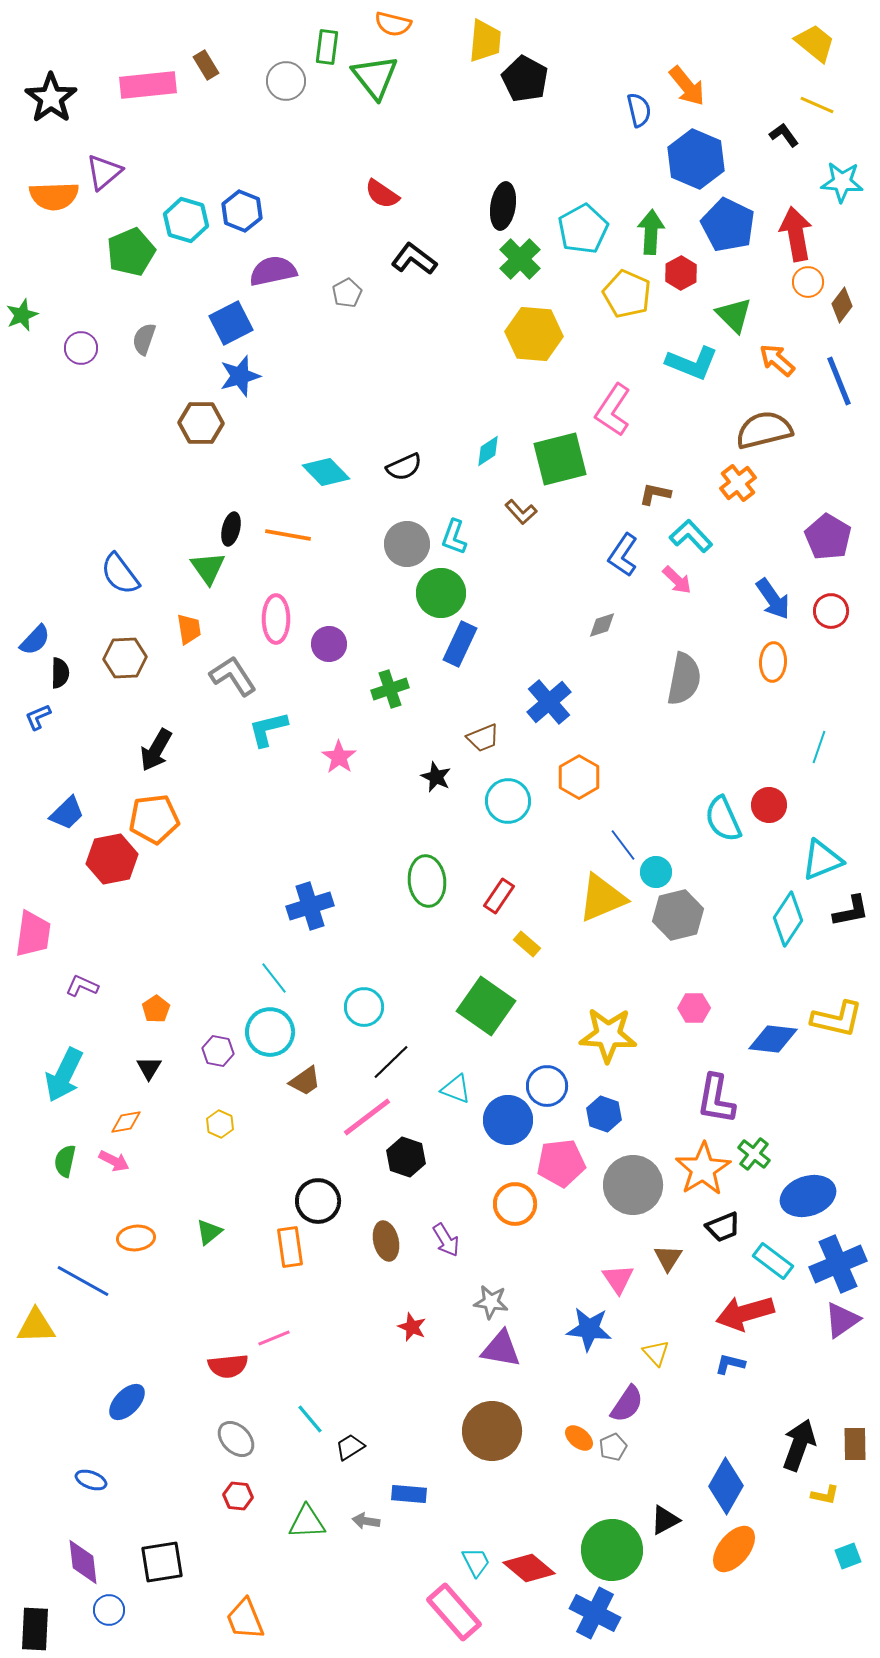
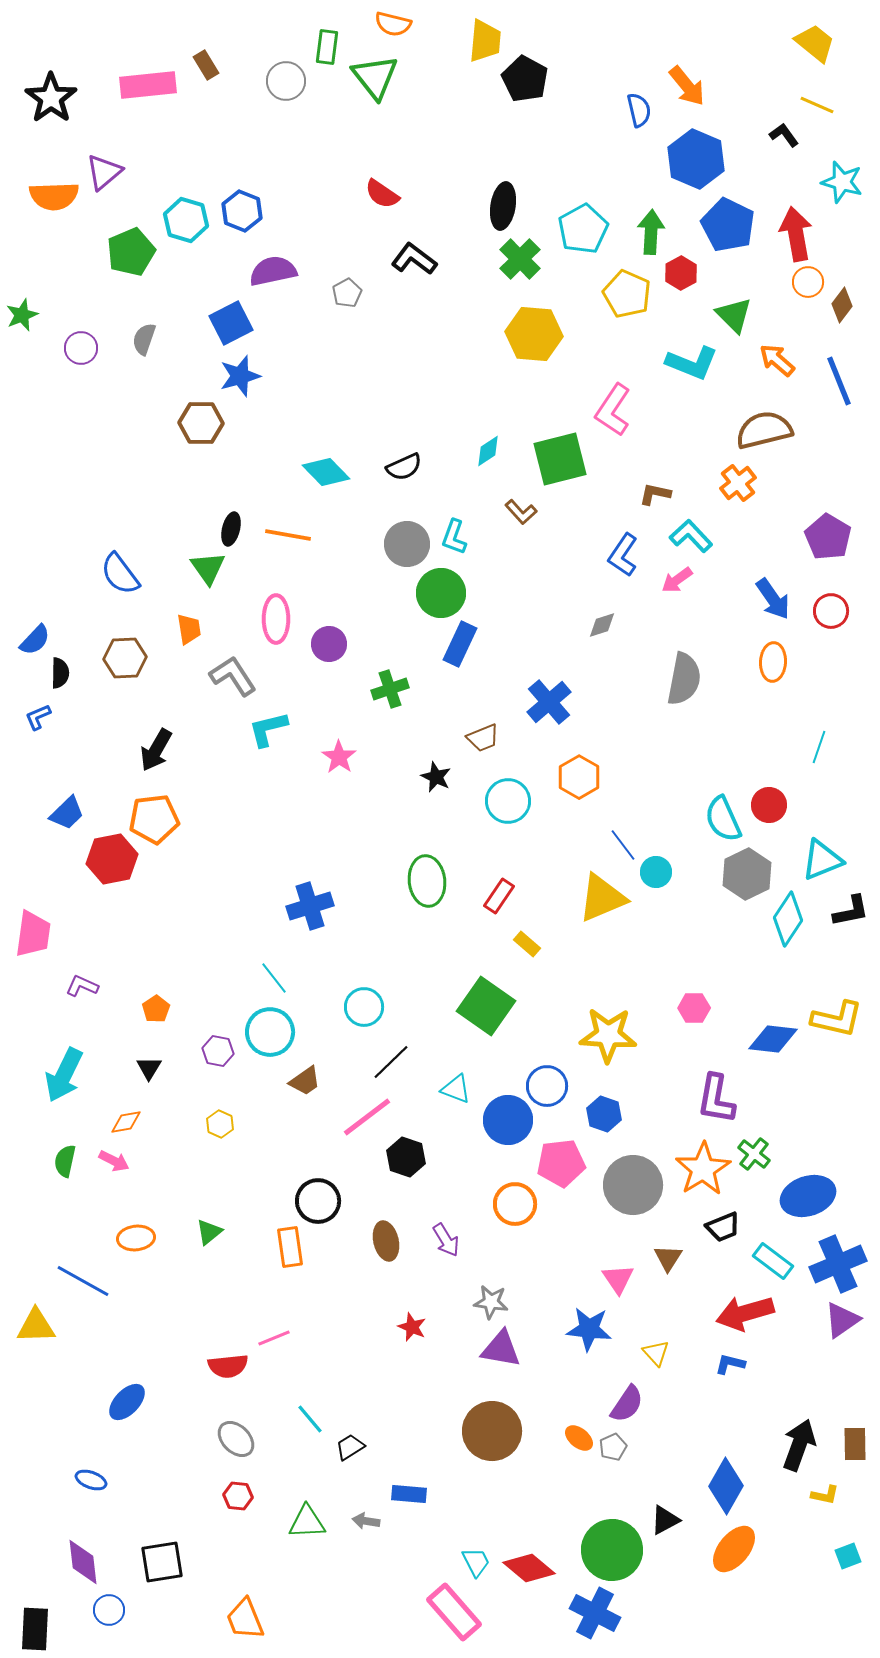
cyan star at (842, 182): rotated 12 degrees clockwise
pink arrow at (677, 580): rotated 100 degrees clockwise
gray hexagon at (678, 915): moved 69 px right, 41 px up; rotated 12 degrees counterclockwise
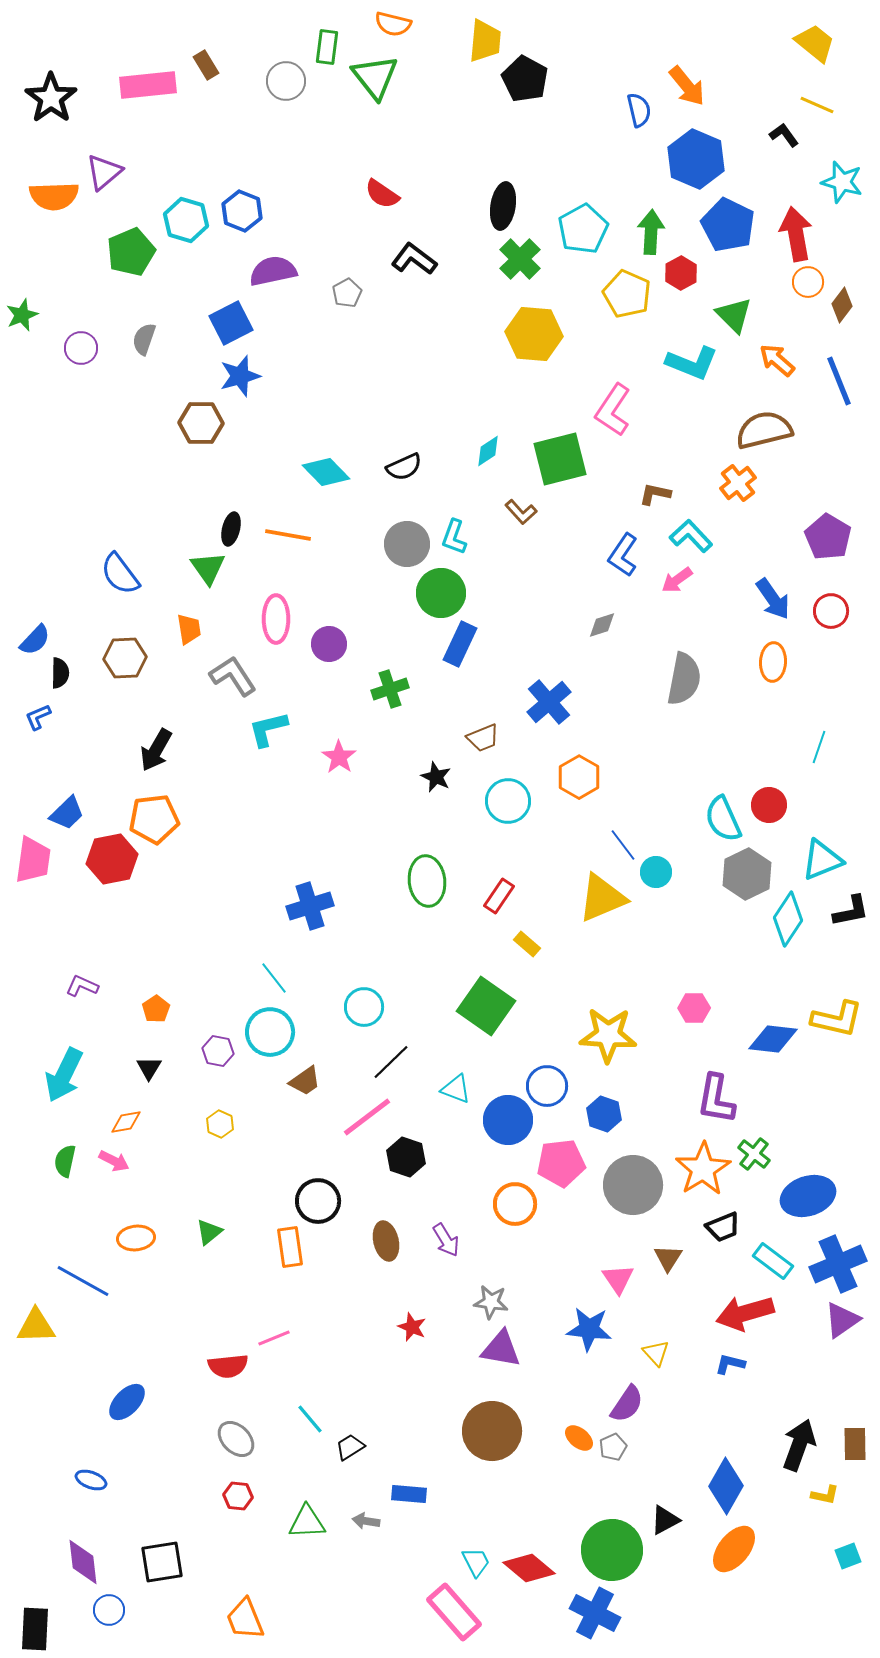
pink trapezoid at (33, 934): moved 74 px up
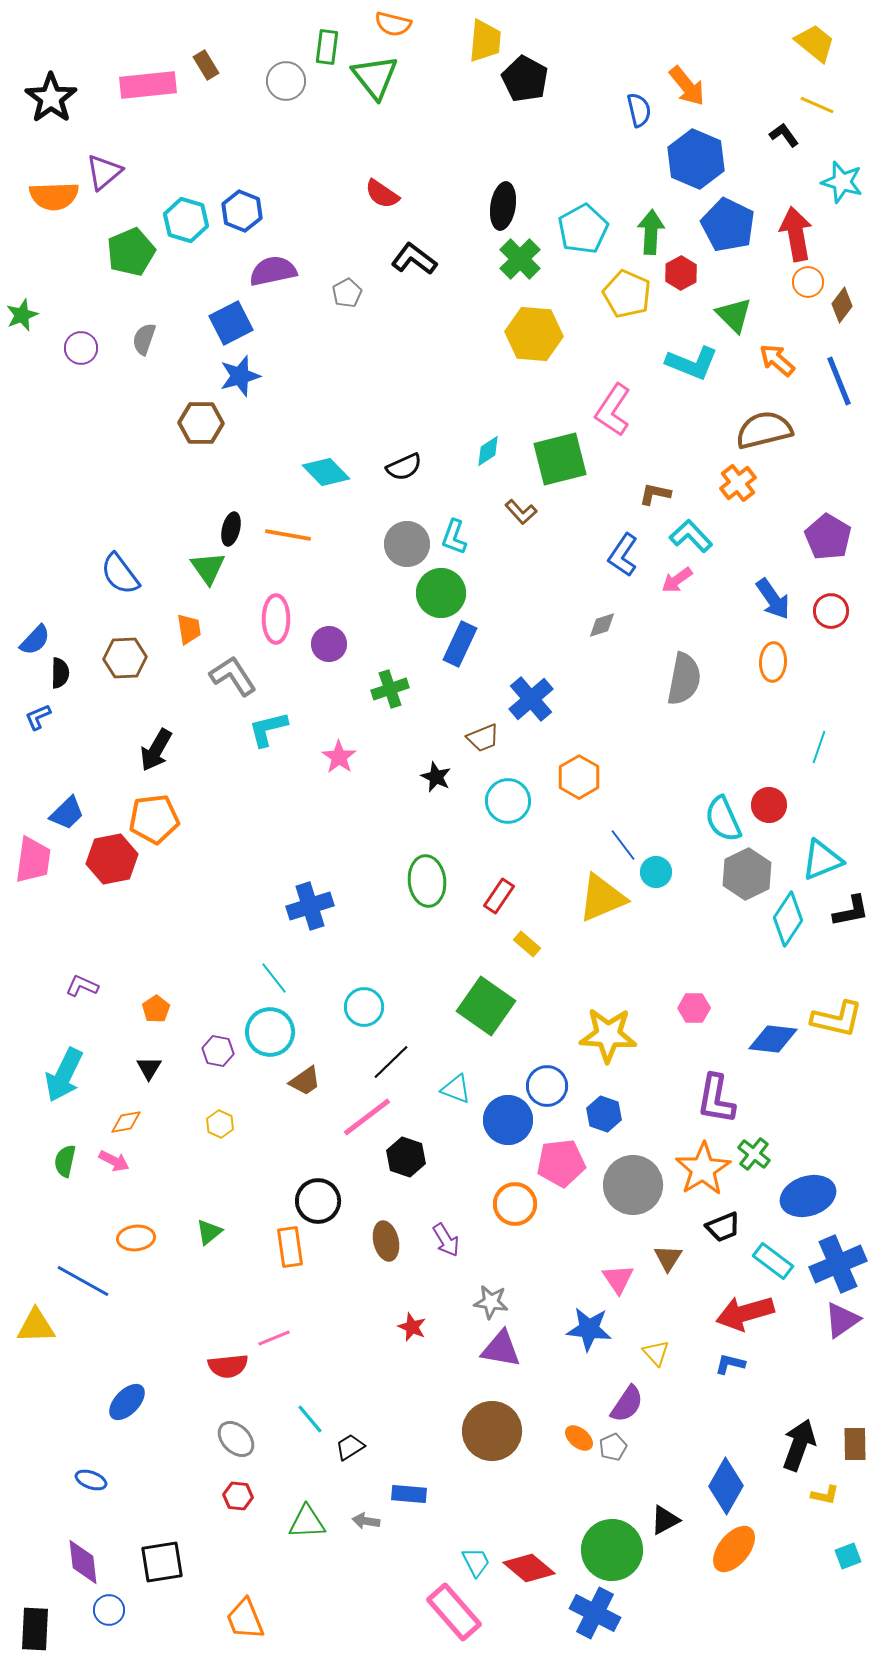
blue cross at (549, 702): moved 18 px left, 3 px up
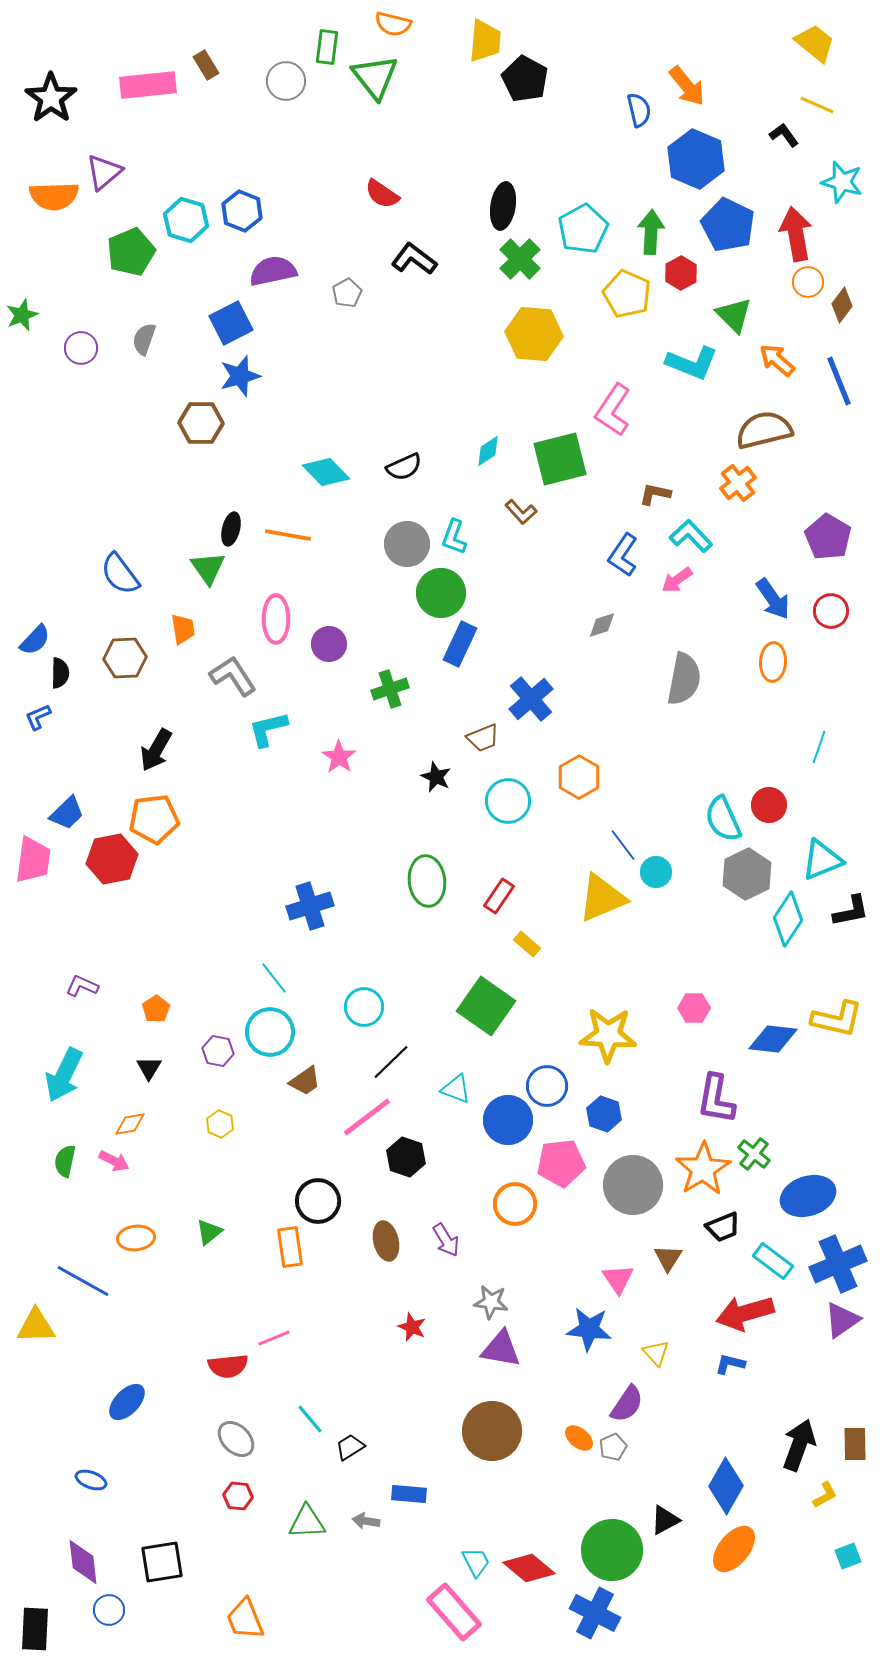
orange trapezoid at (189, 629): moved 6 px left
orange diamond at (126, 1122): moved 4 px right, 2 px down
yellow L-shape at (825, 1495): rotated 40 degrees counterclockwise
